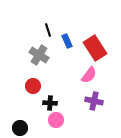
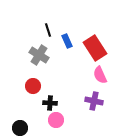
pink semicircle: moved 11 px right; rotated 120 degrees clockwise
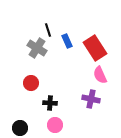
gray cross: moved 2 px left, 7 px up
red circle: moved 2 px left, 3 px up
purple cross: moved 3 px left, 2 px up
pink circle: moved 1 px left, 5 px down
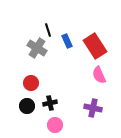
red rectangle: moved 2 px up
pink semicircle: moved 1 px left
purple cross: moved 2 px right, 9 px down
black cross: rotated 16 degrees counterclockwise
black circle: moved 7 px right, 22 px up
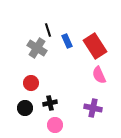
black circle: moved 2 px left, 2 px down
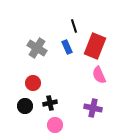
black line: moved 26 px right, 4 px up
blue rectangle: moved 6 px down
red rectangle: rotated 55 degrees clockwise
red circle: moved 2 px right
black circle: moved 2 px up
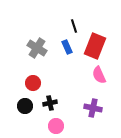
pink circle: moved 1 px right, 1 px down
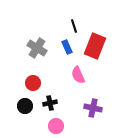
pink semicircle: moved 21 px left
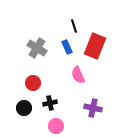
black circle: moved 1 px left, 2 px down
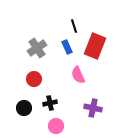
gray cross: rotated 24 degrees clockwise
red circle: moved 1 px right, 4 px up
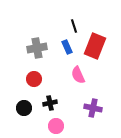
gray cross: rotated 24 degrees clockwise
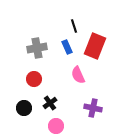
black cross: rotated 24 degrees counterclockwise
